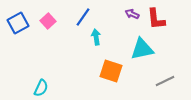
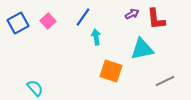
purple arrow: rotated 128 degrees clockwise
cyan semicircle: moved 6 px left; rotated 66 degrees counterclockwise
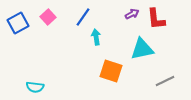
pink square: moved 4 px up
cyan semicircle: moved 1 px up; rotated 138 degrees clockwise
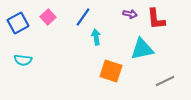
purple arrow: moved 2 px left; rotated 40 degrees clockwise
cyan semicircle: moved 12 px left, 27 px up
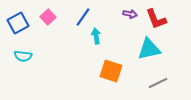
red L-shape: rotated 15 degrees counterclockwise
cyan arrow: moved 1 px up
cyan triangle: moved 7 px right
cyan semicircle: moved 4 px up
gray line: moved 7 px left, 2 px down
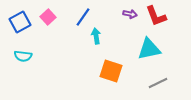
red L-shape: moved 3 px up
blue square: moved 2 px right, 1 px up
